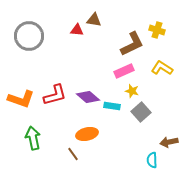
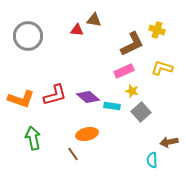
gray circle: moved 1 px left
yellow L-shape: rotated 15 degrees counterclockwise
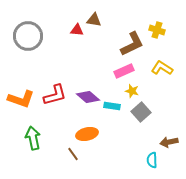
yellow L-shape: rotated 15 degrees clockwise
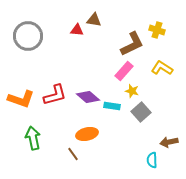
pink rectangle: rotated 24 degrees counterclockwise
